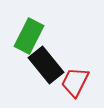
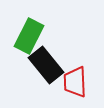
red trapezoid: rotated 28 degrees counterclockwise
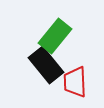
green rectangle: moved 26 px right; rotated 12 degrees clockwise
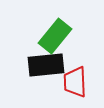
black rectangle: rotated 57 degrees counterclockwise
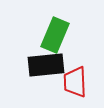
green rectangle: moved 1 px up; rotated 16 degrees counterclockwise
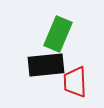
green rectangle: moved 3 px right, 1 px up
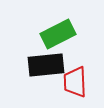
green rectangle: rotated 40 degrees clockwise
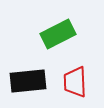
black rectangle: moved 18 px left, 16 px down
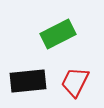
red trapezoid: rotated 28 degrees clockwise
